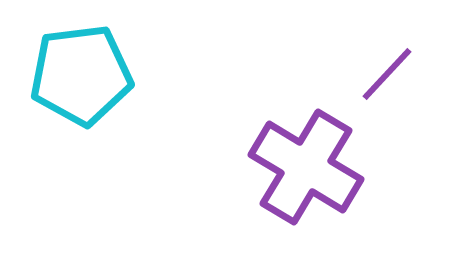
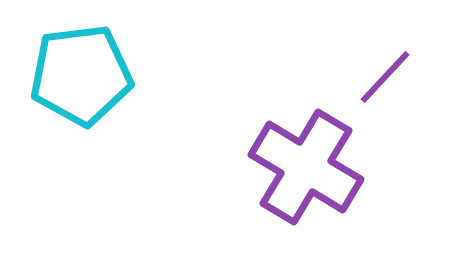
purple line: moved 2 px left, 3 px down
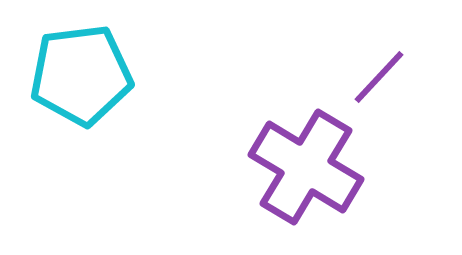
purple line: moved 6 px left
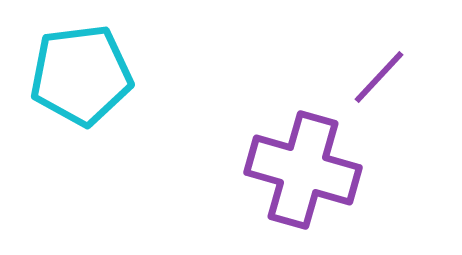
purple cross: moved 3 px left, 3 px down; rotated 15 degrees counterclockwise
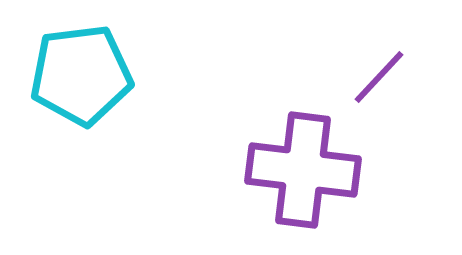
purple cross: rotated 9 degrees counterclockwise
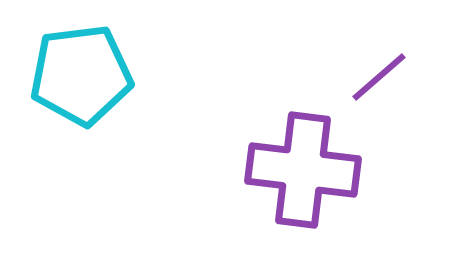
purple line: rotated 6 degrees clockwise
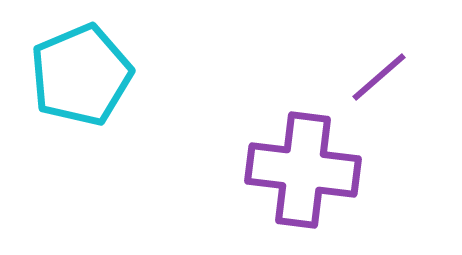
cyan pentagon: rotated 16 degrees counterclockwise
